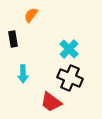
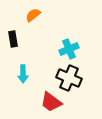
orange semicircle: moved 2 px right; rotated 14 degrees clockwise
cyan cross: rotated 24 degrees clockwise
black cross: moved 1 px left
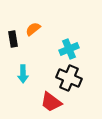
orange semicircle: moved 14 px down
